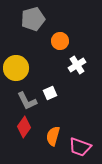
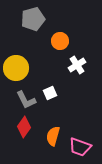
gray L-shape: moved 1 px left, 1 px up
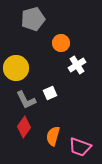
orange circle: moved 1 px right, 2 px down
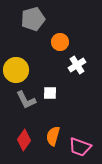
orange circle: moved 1 px left, 1 px up
yellow circle: moved 2 px down
white square: rotated 24 degrees clockwise
red diamond: moved 13 px down
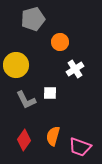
white cross: moved 2 px left, 4 px down
yellow circle: moved 5 px up
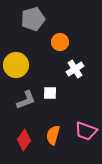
gray L-shape: rotated 85 degrees counterclockwise
orange semicircle: moved 1 px up
pink trapezoid: moved 6 px right, 16 px up
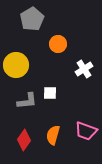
gray pentagon: moved 1 px left; rotated 15 degrees counterclockwise
orange circle: moved 2 px left, 2 px down
white cross: moved 9 px right
gray L-shape: moved 1 px right, 1 px down; rotated 15 degrees clockwise
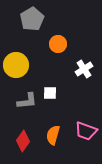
red diamond: moved 1 px left, 1 px down
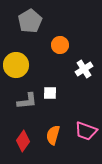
gray pentagon: moved 2 px left, 2 px down
orange circle: moved 2 px right, 1 px down
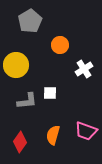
red diamond: moved 3 px left, 1 px down
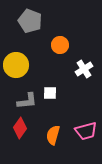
gray pentagon: rotated 20 degrees counterclockwise
pink trapezoid: rotated 35 degrees counterclockwise
red diamond: moved 14 px up
